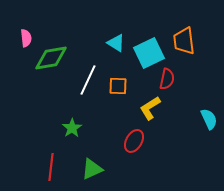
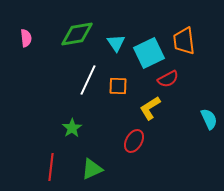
cyan triangle: rotated 24 degrees clockwise
green diamond: moved 26 px right, 24 px up
red semicircle: moved 1 px right; rotated 50 degrees clockwise
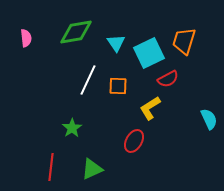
green diamond: moved 1 px left, 2 px up
orange trapezoid: rotated 24 degrees clockwise
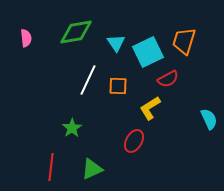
cyan square: moved 1 px left, 1 px up
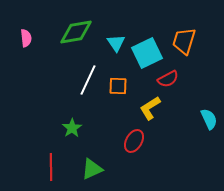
cyan square: moved 1 px left, 1 px down
red line: rotated 8 degrees counterclockwise
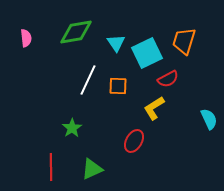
yellow L-shape: moved 4 px right
